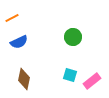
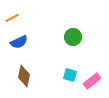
brown diamond: moved 3 px up
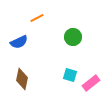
orange line: moved 25 px right
brown diamond: moved 2 px left, 3 px down
pink rectangle: moved 1 px left, 2 px down
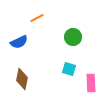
cyan square: moved 1 px left, 6 px up
pink rectangle: rotated 54 degrees counterclockwise
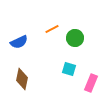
orange line: moved 15 px right, 11 px down
green circle: moved 2 px right, 1 px down
pink rectangle: rotated 24 degrees clockwise
